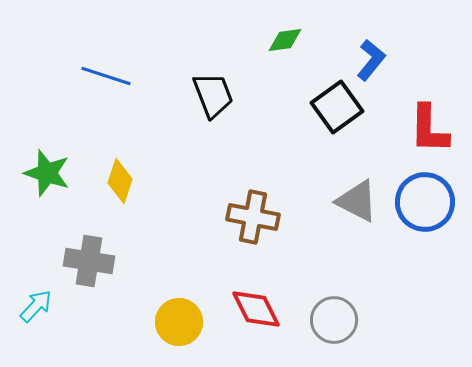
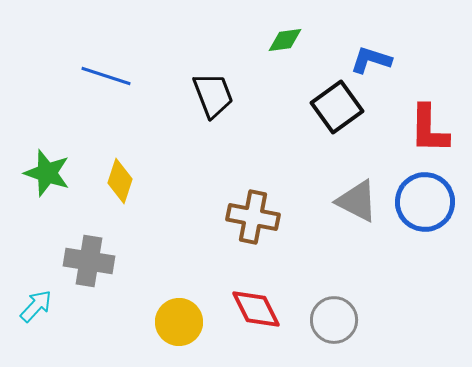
blue L-shape: rotated 111 degrees counterclockwise
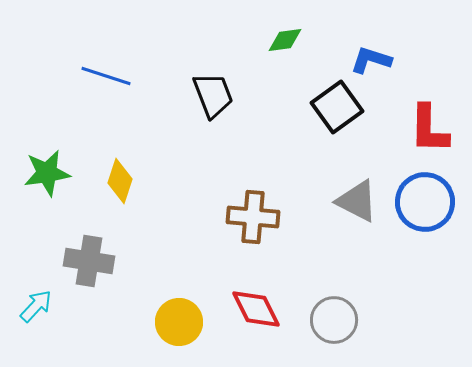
green star: rotated 27 degrees counterclockwise
brown cross: rotated 6 degrees counterclockwise
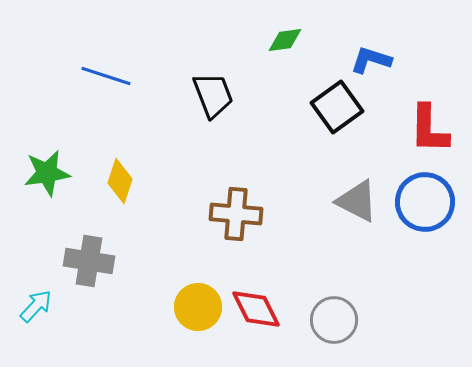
brown cross: moved 17 px left, 3 px up
yellow circle: moved 19 px right, 15 px up
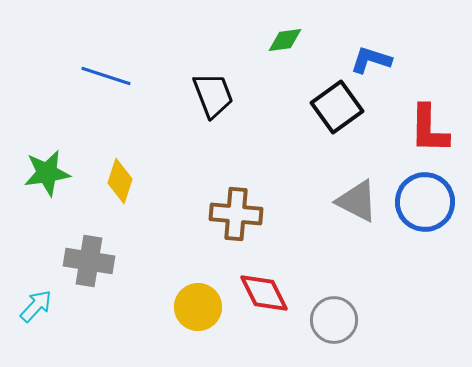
red diamond: moved 8 px right, 16 px up
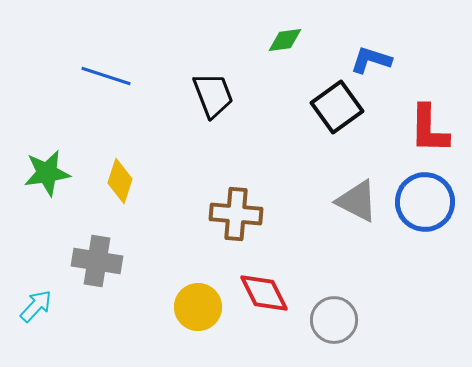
gray cross: moved 8 px right
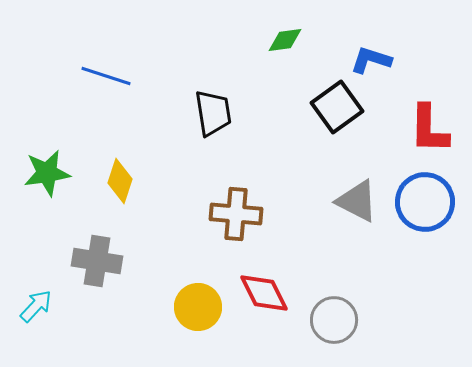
black trapezoid: moved 18 px down; rotated 12 degrees clockwise
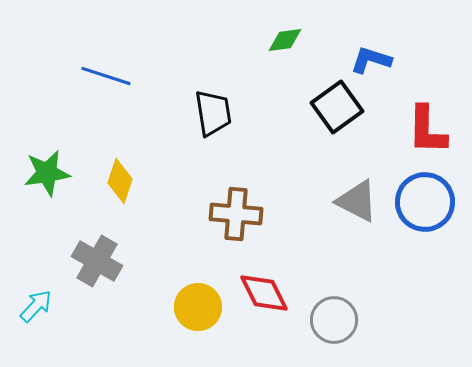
red L-shape: moved 2 px left, 1 px down
gray cross: rotated 21 degrees clockwise
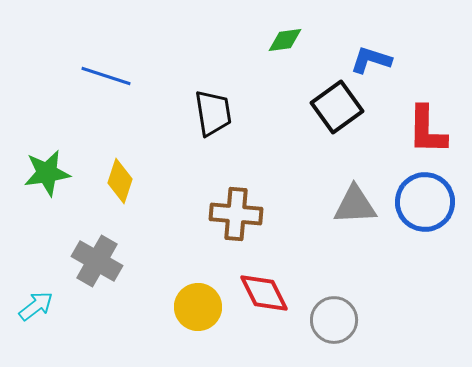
gray triangle: moved 2 px left, 4 px down; rotated 30 degrees counterclockwise
cyan arrow: rotated 9 degrees clockwise
